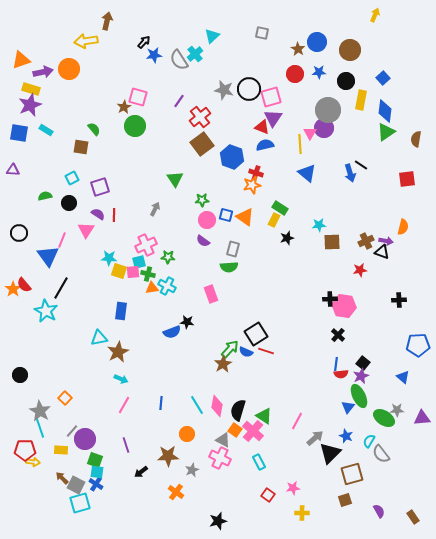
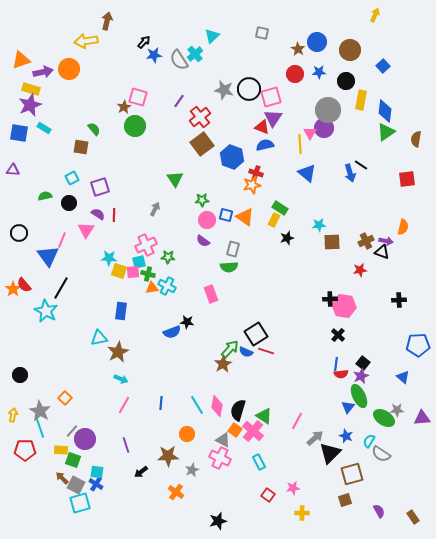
blue square at (383, 78): moved 12 px up
cyan rectangle at (46, 130): moved 2 px left, 2 px up
gray semicircle at (381, 454): rotated 18 degrees counterclockwise
green square at (95, 460): moved 22 px left
yellow arrow at (33, 462): moved 20 px left, 47 px up; rotated 88 degrees counterclockwise
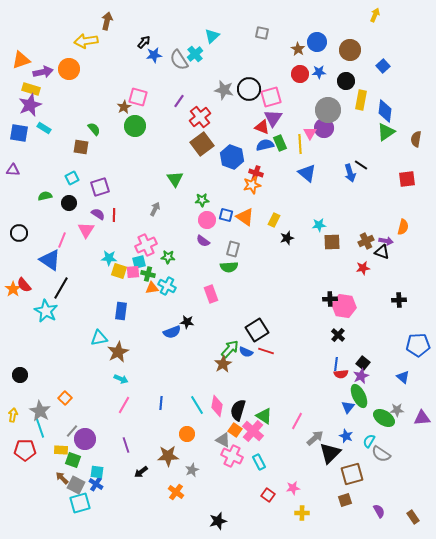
red circle at (295, 74): moved 5 px right
green rectangle at (280, 208): moved 65 px up; rotated 35 degrees clockwise
blue triangle at (48, 256): moved 2 px right, 4 px down; rotated 20 degrees counterclockwise
red star at (360, 270): moved 3 px right, 2 px up
black square at (256, 334): moved 1 px right, 4 px up
pink cross at (220, 458): moved 12 px right, 2 px up
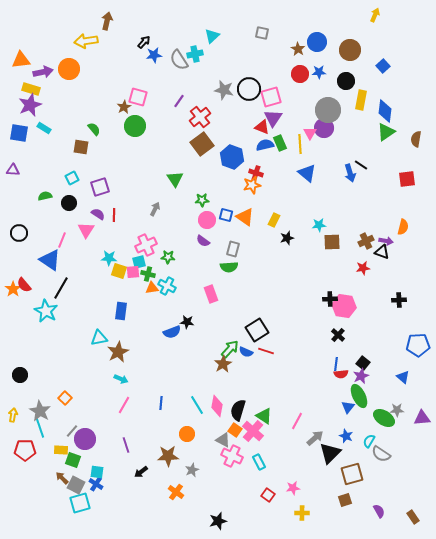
cyan cross at (195, 54): rotated 28 degrees clockwise
orange triangle at (21, 60): rotated 12 degrees clockwise
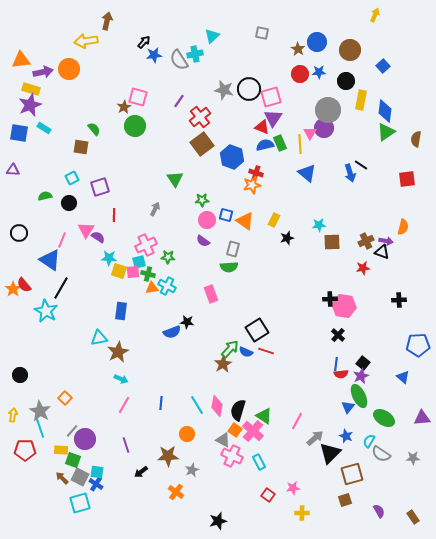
purple semicircle at (98, 214): moved 23 px down
orange triangle at (245, 217): moved 4 px down
gray star at (397, 410): moved 16 px right, 48 px down
gray square at (76, 485): moved 4 px right, 8 px up
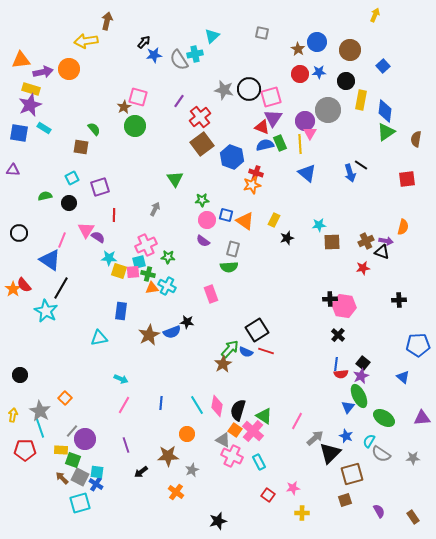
purple circle at (324, 128): moved 19 px left, 7 px up
brown star at (118, 352): moved 31 px right, 17 px up
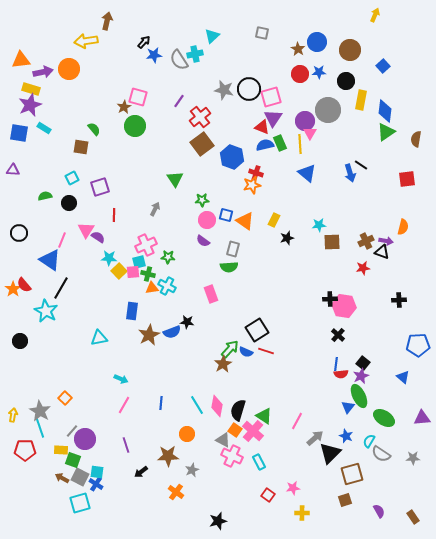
yellow square at (119, 271): rotated 28 degrees clockwise
blue rectangle at (121, 311): moved 11 px right
black circle at (20, 375): moved 34 px up
brown arrow at (62, 478): rotated 16 degrees counterclockwise
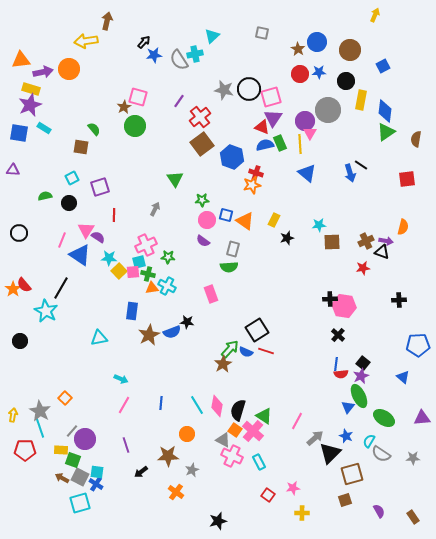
blue square at (383, 66): rotated 16 degrees clockwise
blue triangle at (50, 260): moved 30 px right, 5 px up
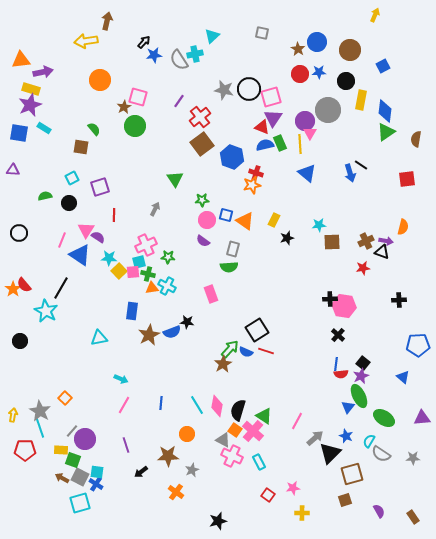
orange circle at (69, 69): moved 31 px right, 11 px down
